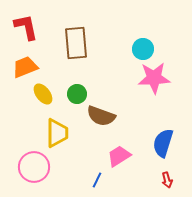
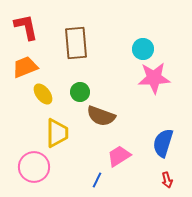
green circle: moved 3 px right, 2 px up
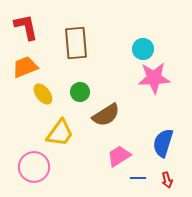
brown semicircle: moved 5 px right, 1 px up; rotated 52 degrees counterclockwise
yellow trapezoid: moved 3 px right; rotated 36 degrees clockwise
blue line: moved 41 px right, 2 px up; rotated 63 degrees clockwise
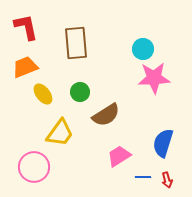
blue line: moved 5 px right, 1 px up
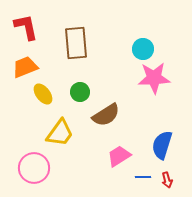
blue semicircle: moved 1 px left, 2 px down
pink circle: moved 1 px down
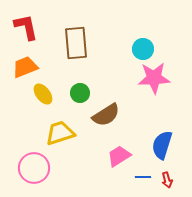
green circle: moved 1 px down
yellow trapezoid: rotated 144 degrees counterclockwise
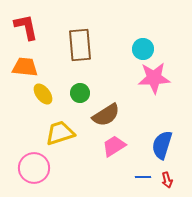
brown rectangle: moved 4 px right, 2 px down
orange trapezoid: rotated 28 degrees clockwise
pink trapezoid: moved 5 px left, 10 px up
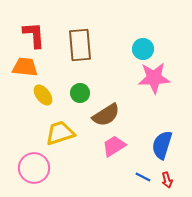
red L-shape: moved 8 px right, 8 px down; rotated 8 degrees clockwise
yellow ellipse: moved 1 px down
blue line: rotated 28 degrees clockwise
